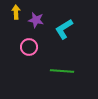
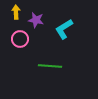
pink circle: moved 9 px left, 8 px up
green line: moved 12 px left, 5 px up
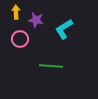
green line: moved 1 px right
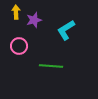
purple star: moved 2 px left; rotated 28 degrees counterclockwise
cyan L-shape: moved 2 px right, 1 px down
pink circle: moved 1 px left, 7 px down
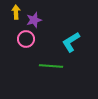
cyan L-shape: moved 5 px right, 12 px down
pink circle: moved 7 px right, 7 px up
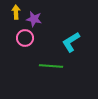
purple star: moved 1 px up; rotated 28 degrees clockwise
pink circle: moved 1 px left, 1 px up
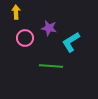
purple star: moved 15 px right, 9 px down
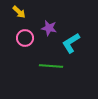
yellow arrow: moved 3 px right; rotated 136 degrees clockwise
cyan L-shape: moved 1 px down
